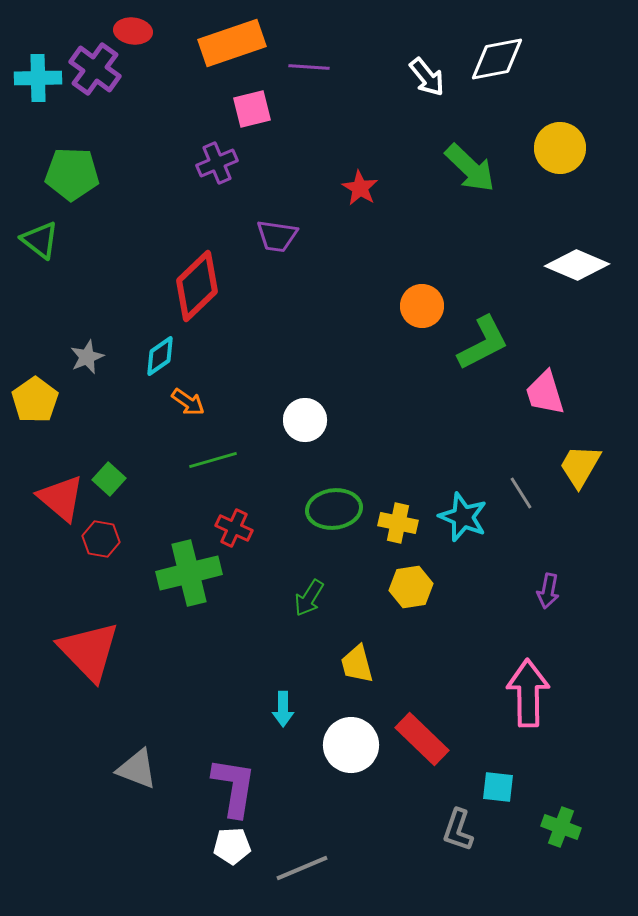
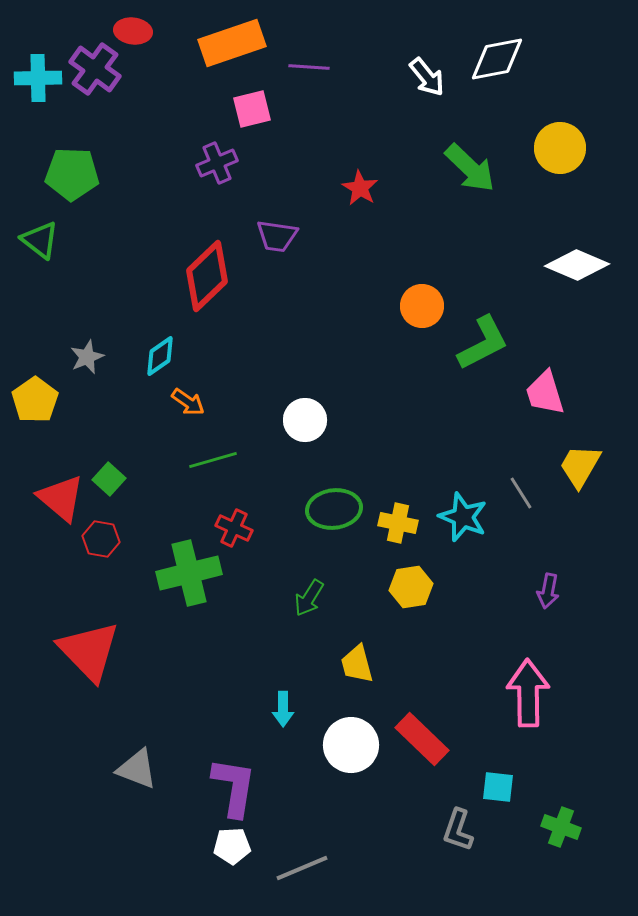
red diamond at (197, 286): moved 10 px right, 10 px up
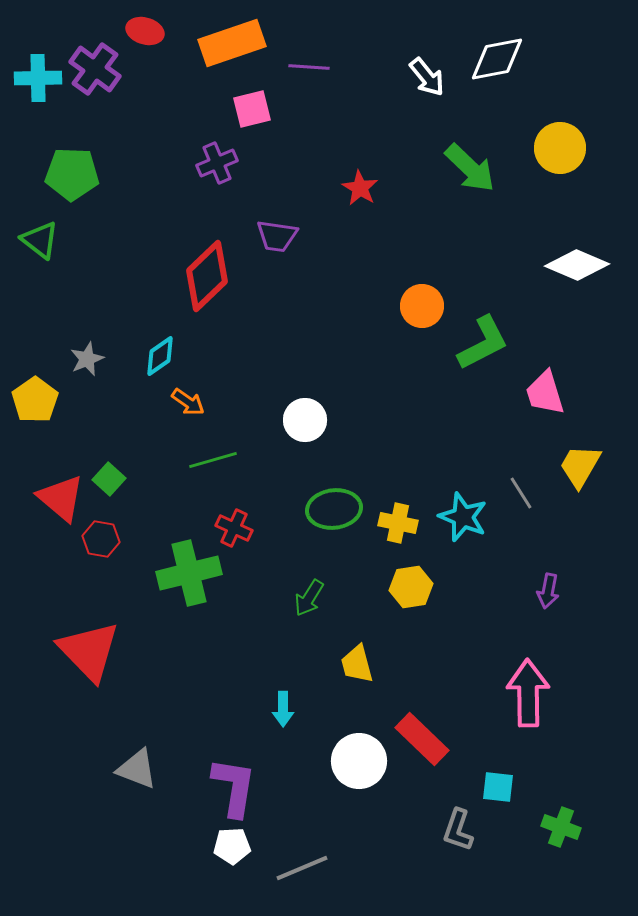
red ellipse at (133, 31): moved 12 px right; rotated 9 degrees clockwise
gray star at (87, 357): moved 2 px down
white circle at (351, 745): moved 8 px right, 16 px down
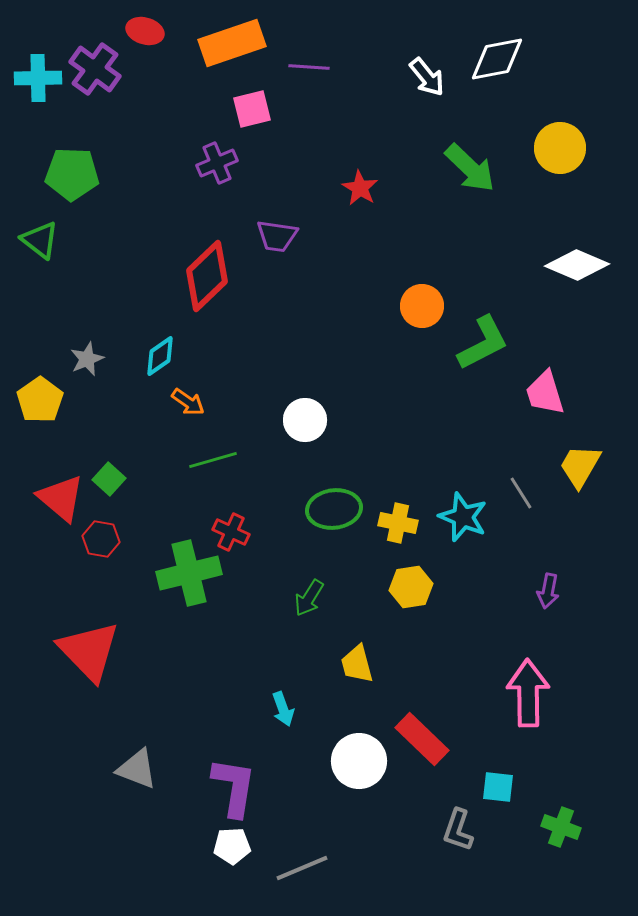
yellow pentagon at (35, 400): moved 5 px right
red cross at (234, 528): moved 3 px left, 4 px down
cyan arrow at (283, 709): rotated 20 degrees counterclockwise
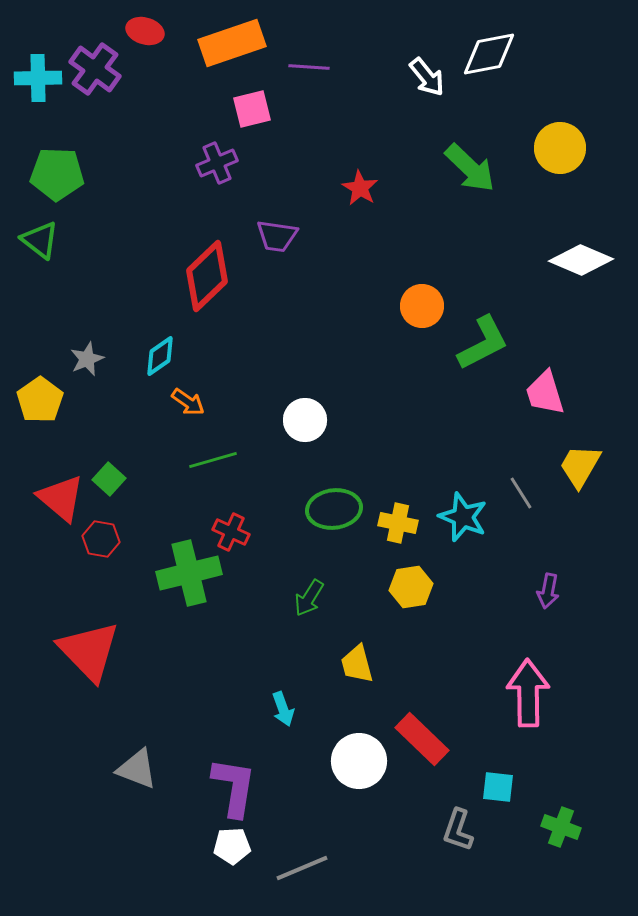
white diamond at (497, 59): moved 8 px left, 5 px up
green pentagon at (72, 174): moved 15 px left
white diamond at (577, 265): moved 4 px right, 5 px up
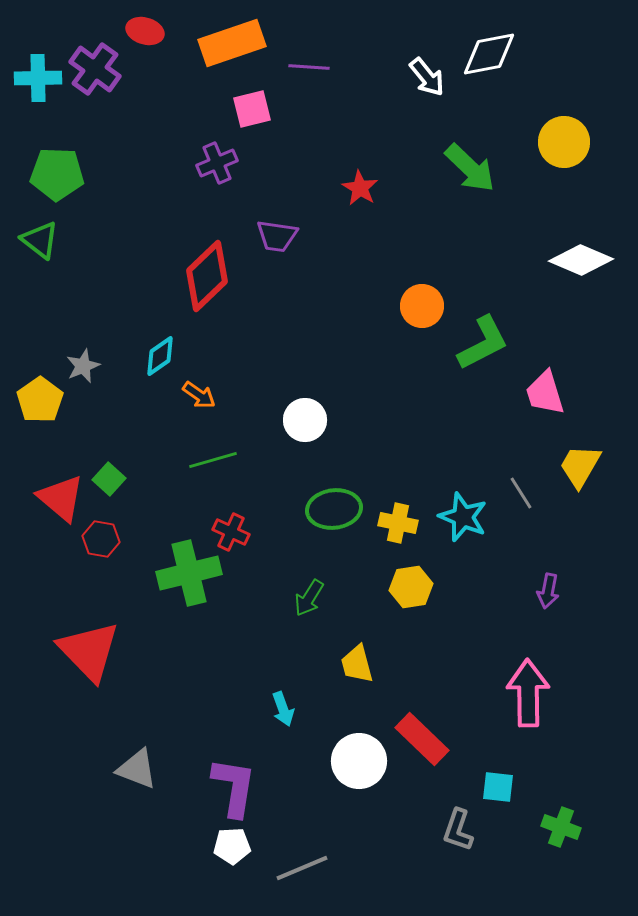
yellow circle at (560, 148): moved 4 px right, 6 px up
gray star at (87, 359): moved 4 px left, 7 px down
orange arrow at (188, 402): moved 11 px right, 7 px up
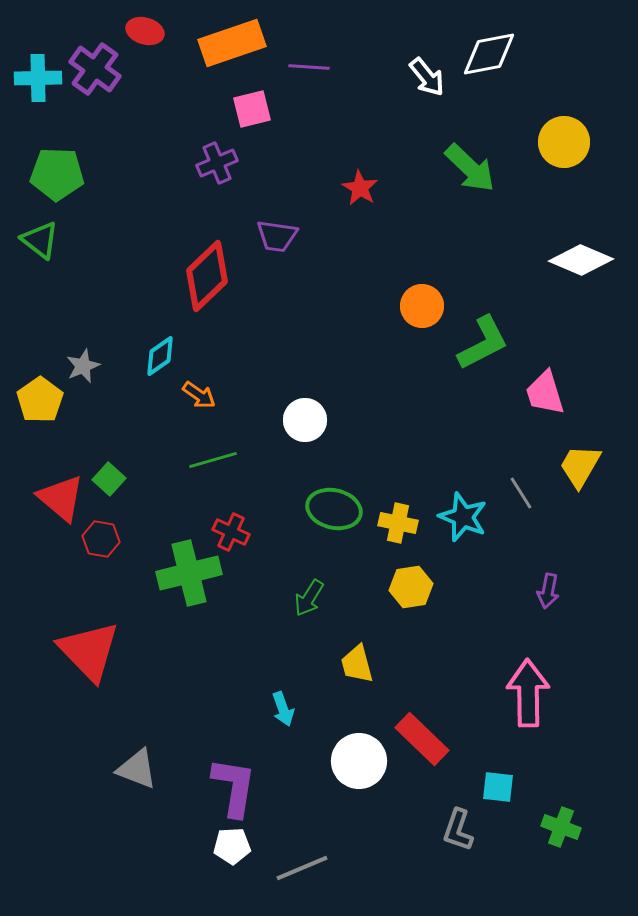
green ellipse at (334, 509): rotated 20 degrees clockwise
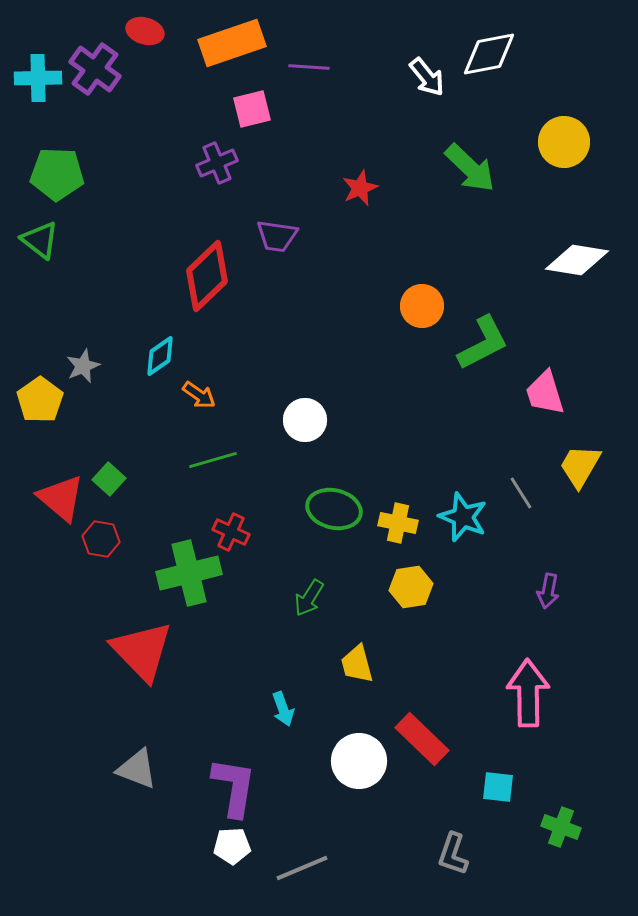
red star at (360, 188): rotated 18 degrees clockwise
white diamond at (581, 260): moved 4 px left; rotated 14 degrees counterclockwise
red triangle at (89, 651): moved 53 px right
gray L-shape at (458, 830): moved 5 px left, 24 px down
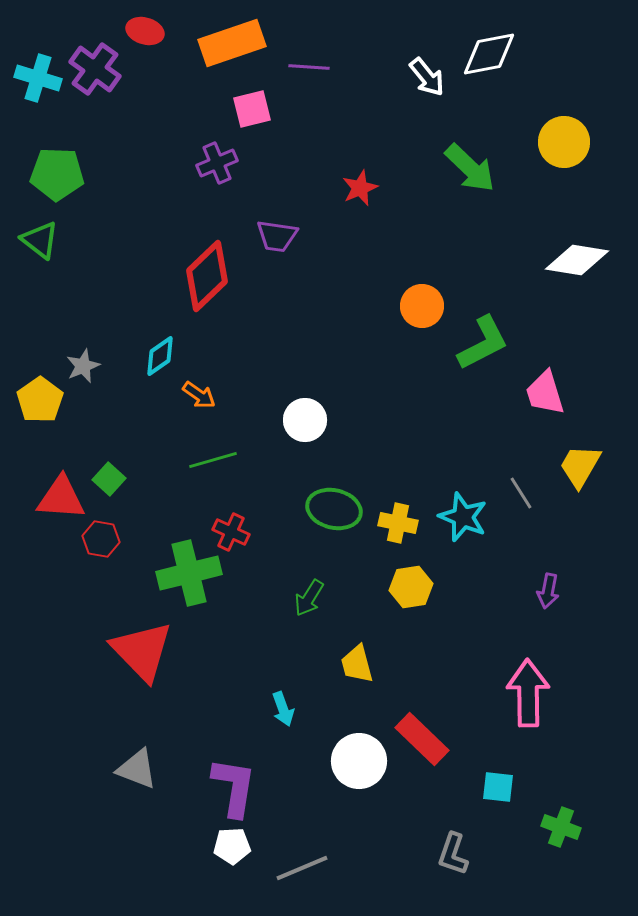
cyan cross at (38, 78): rotated 18 degrees clockwise
red triangle at (61, 498): rotated 36 degrees counterclockwise
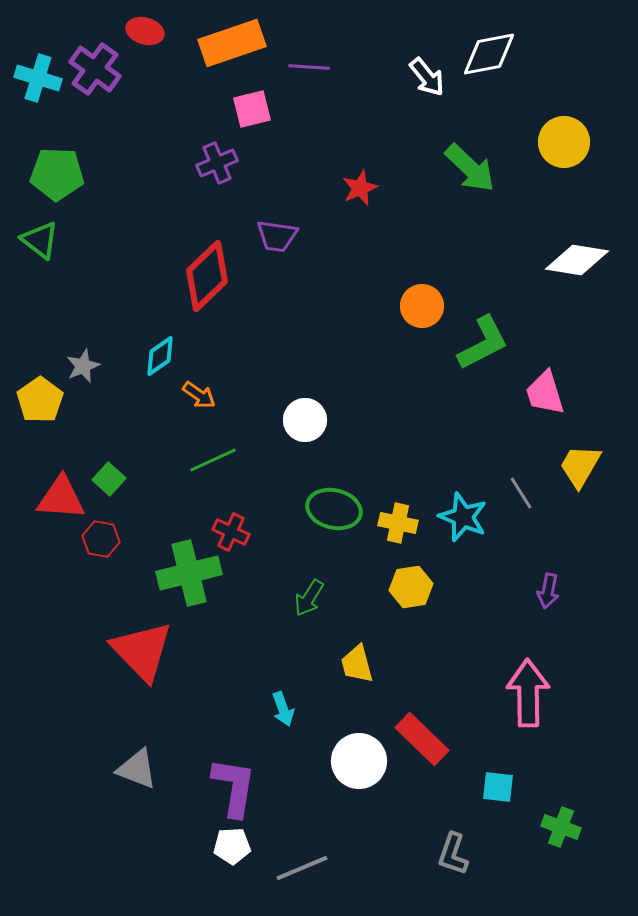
green line at (213, 460): rotated 9 degrees counterclockwise
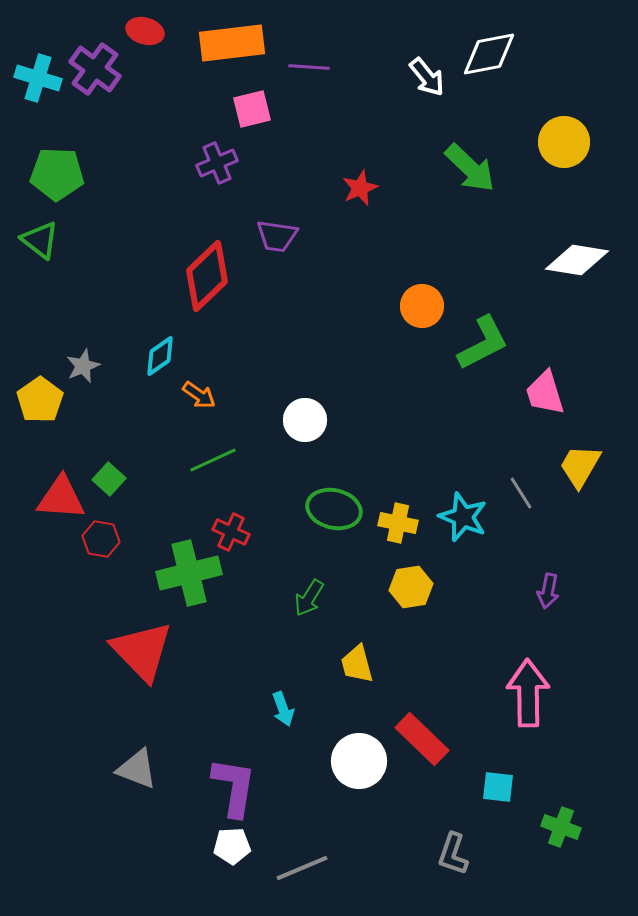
orange rectangle at (232, 43): rotated 12 degrees clockwise
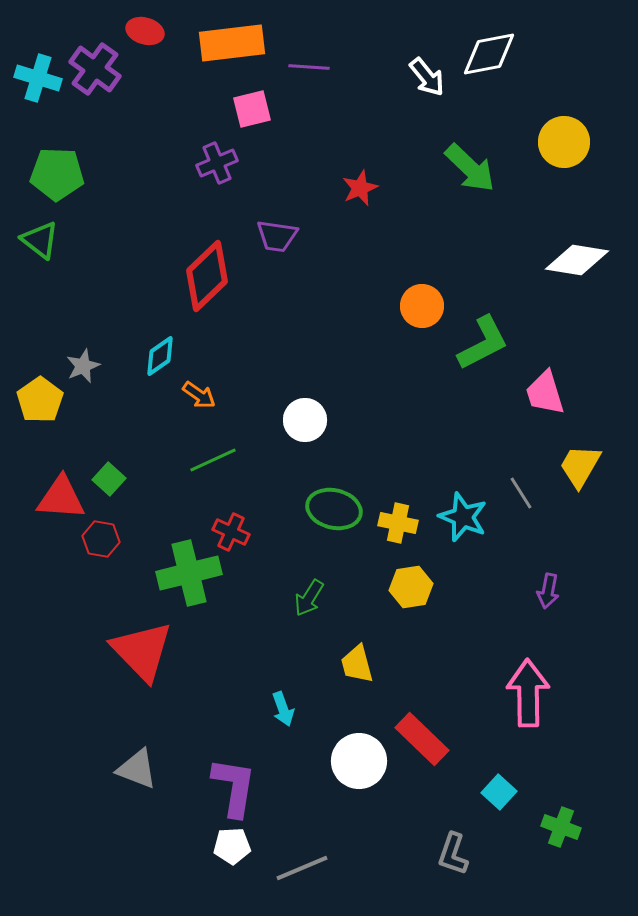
cyan square at (498, 787): moved 1 px right, 5 px down; rotated 36 degrees clockwise
